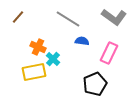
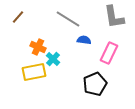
gray L-shape: rotated 45 degrees clockwise
blue semicircle: moved 2 px right, 1 px up
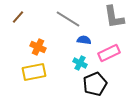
pink rectangle: rotated 40 degrees clockwise
cyan cross: moved 27 px right, 4 px down; rotated 16 degrees counterclockwise
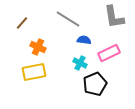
brown line: moved 4 px right, 6 px down
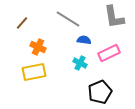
black pentagon: moved 5 px right, 8 px down
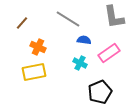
pink rectangle: rotated 10 degrees counterclockwise
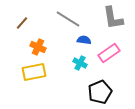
gray L-shape: moved 1 px left, 1 px down
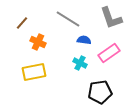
gray L-shape: moved 2 px left; rotated 10 degrees counterclockwise
orange cross: moved 5 px up
black pentagon: rotated 15 degrees clockwise
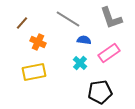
cyan cross: rotated 16 degrees clockwise
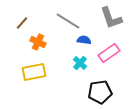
gray line: moved 2 px down
